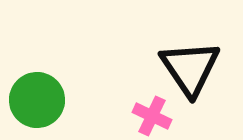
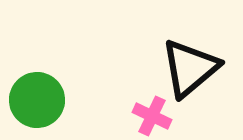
black triangle: rotated 24 degrees clockwise
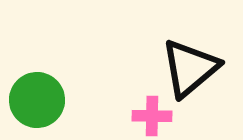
pink cross: rotated 24 degrees counterclockwise
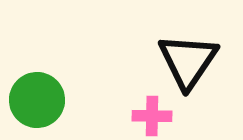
black triangle: moved 2 px left, 7 px up; rotated 16 degrees counterclockwise
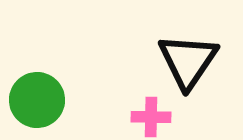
pink cross: moved 1 px left, 1 px down
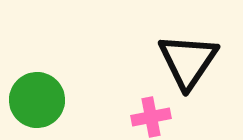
pink cross: rotated 12 degrees counterclockwise
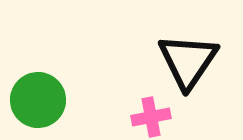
green circle: moved 1 px right
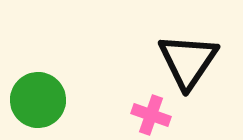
pink cross: moved 2 px up; rotated 30 degrees clockwise
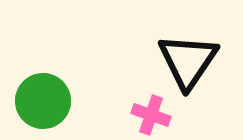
green circle: moved 5 px right, 1 px down
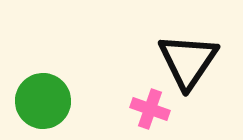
pink cross: moved 1 px left, 6 px up
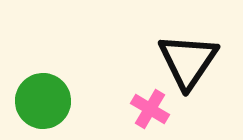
pink cross: rotated 12 degrees clockwise
